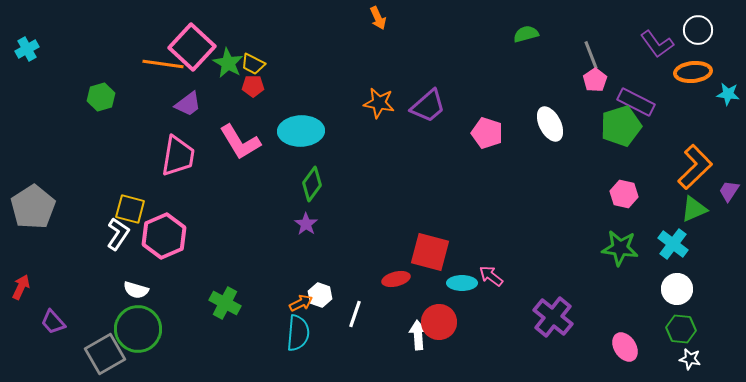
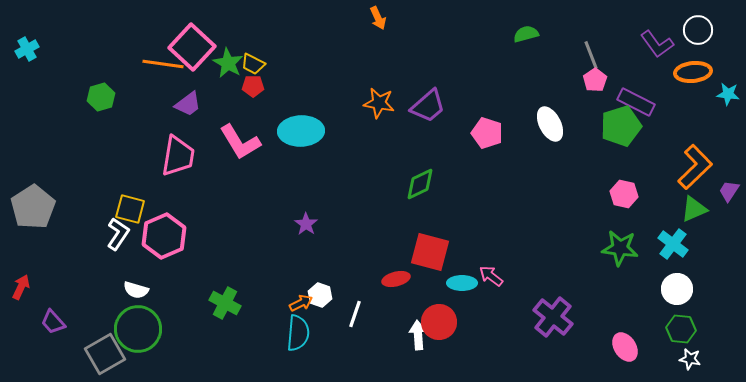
green diamond at (312, 184): moved 108 px right; rotated 28 degrees clockwise
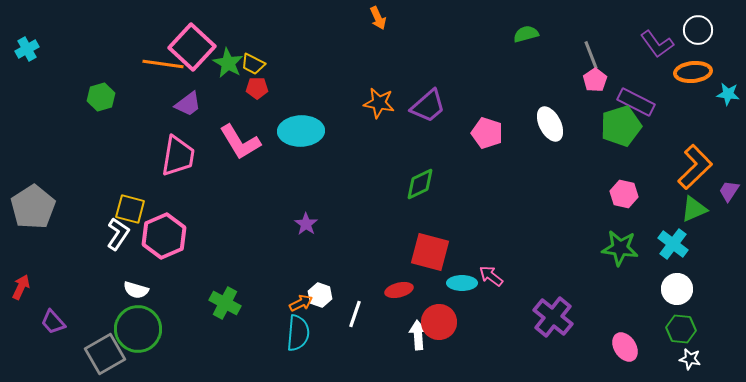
red pentagon at (253, 86): moved 4 px right, 2 px down
red ellipse at (396, 279): moved 3 px right, 11 px down
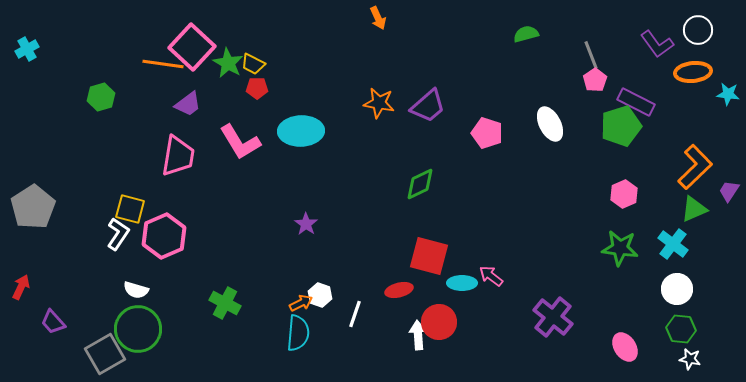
pink hexagon at (624, 194): rotated 24 degrees clockwise
red square at (430, 252): moved 1 px left, 4 px down
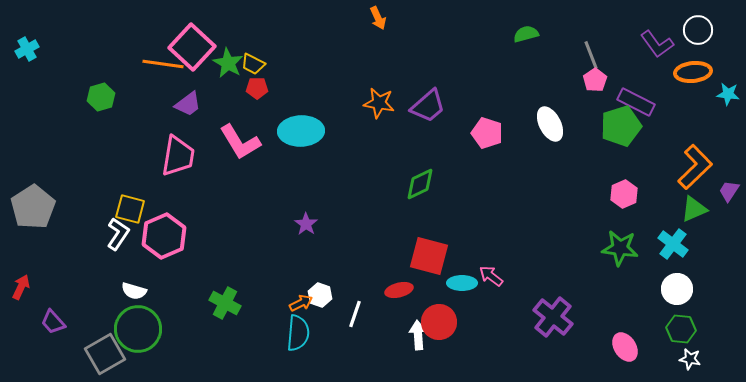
white semicircle at (136, 290): moved 2 px left, 1 px down
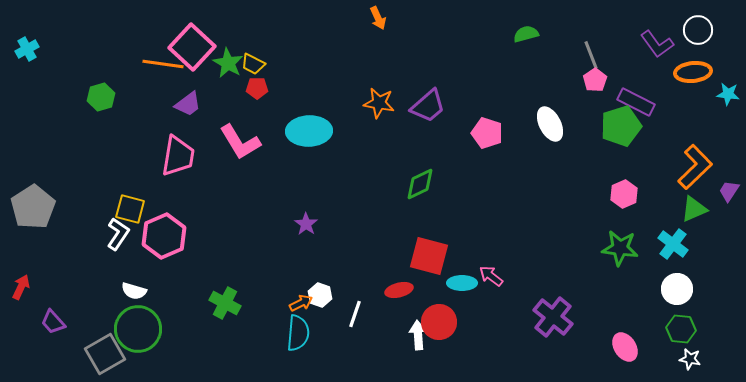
cyan ellipse at (301, 131): moved 8 px right
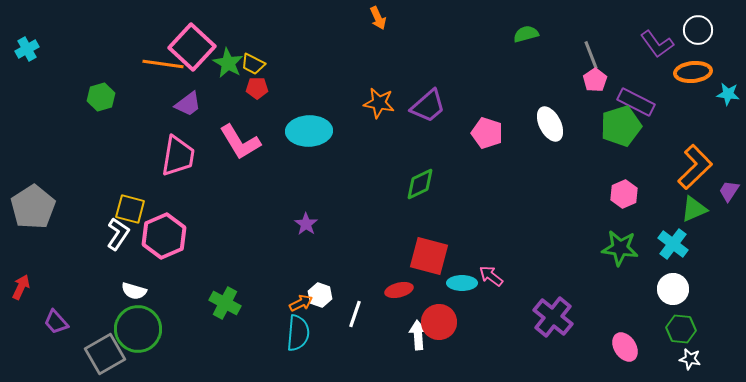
white circle at (677, 289): moved 4 px left
purple trapezoid at (53, 322): moved 3 px right
